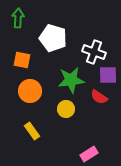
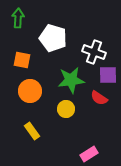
red semicircle: moved 1 px down
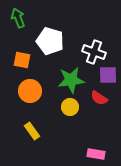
green arrow: rotated 24 degrees counterclockwise
white pentagon: moved 3 px left, 3 px down
yellow circle: moved 4 px right, 2 px up
pink rectangle: moved 7 px right; rotated 42 degrees clockwise
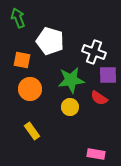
orange circle: moved 2 px up
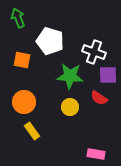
green star: moved 1 px left, 4 px up; rotated 12 degrees clockwise
orange circle: moved 6 px left, 13 px down
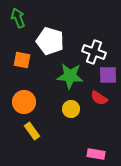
yellow circle: moved 1 px right, 2 px down
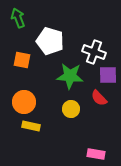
red semicircle: rotated 12 degrees clockwise
yellow rectangle: moved 1 px left, 5 px up; rotated 42 degrees counterclockwise
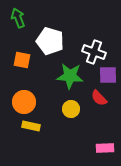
pink rectangle: moved 9 px right, 6 px up; rotated 12 degrees counterclockwise
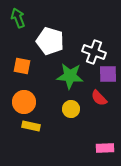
orange square: moved 6 px down
purple square: moved 1 px up
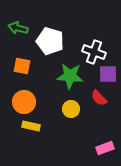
green arrow: moved 10 px down; rotated 54 degrees counterclockwise
pink rectangle: rotated 18 degrees counterclockwise
